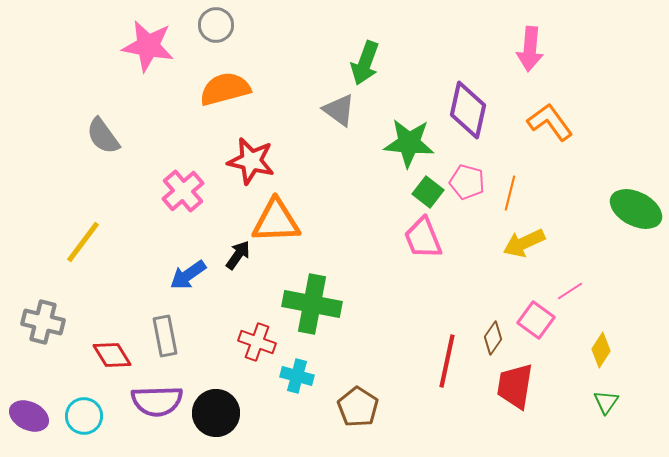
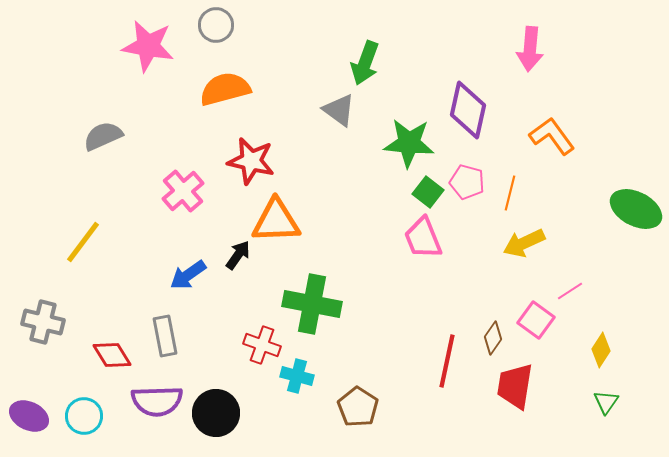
orange L-shape: moved 2 px right, 14 px down
gray semicircle: rotated 102 degrees clockwise
red cross: moved 5 px right, 3 px down
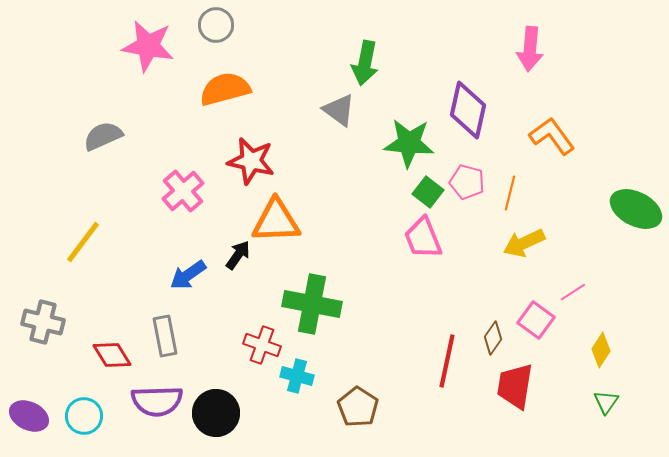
green arrow: rotated 9 degrees counterclockwise
pink line: moved 3 px right, 1 px down
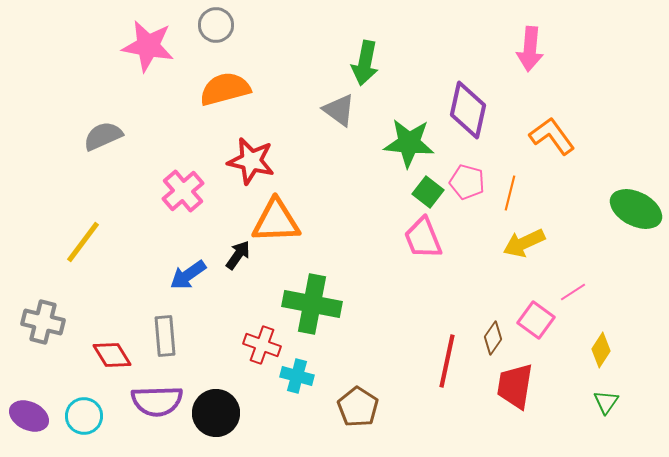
gray rectangle: rotated 6 degrees clockwise
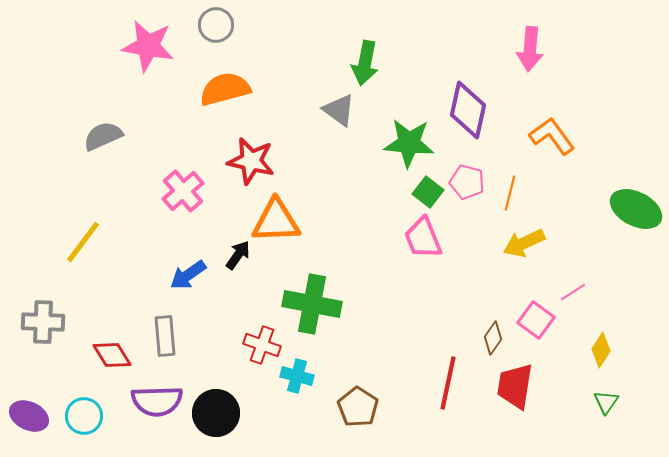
gray cross: rotated 12 degrees counterclockwise
red line: moved 1 px right, 22 px down
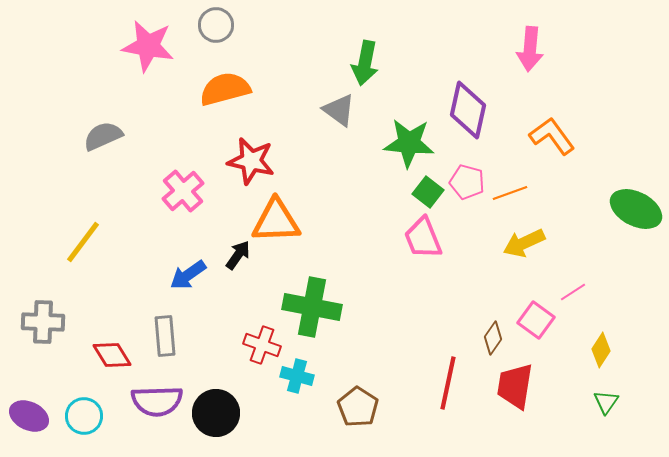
orange line: rotated 56 degrees clockwise
green cross: moved 3 px down
